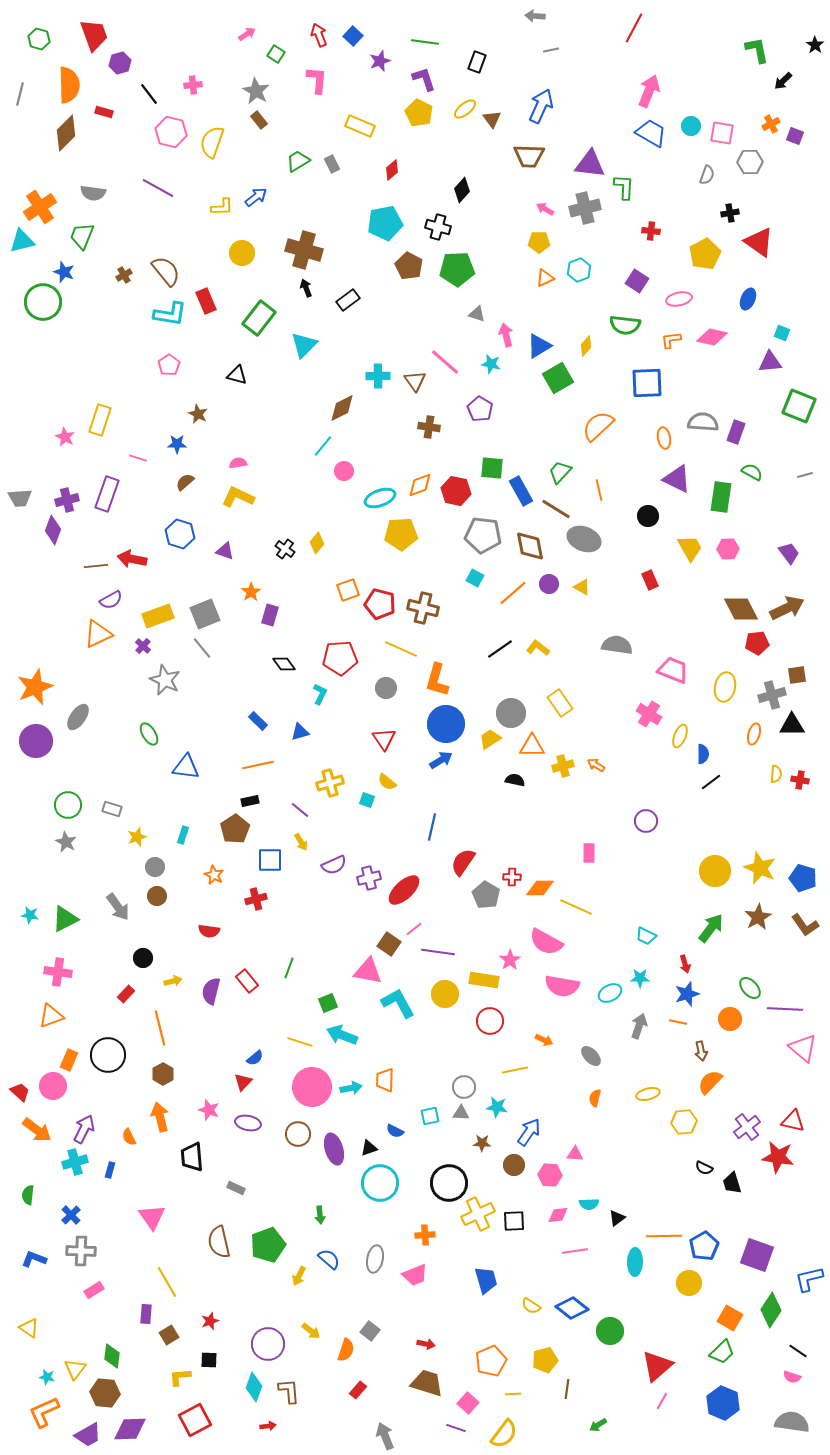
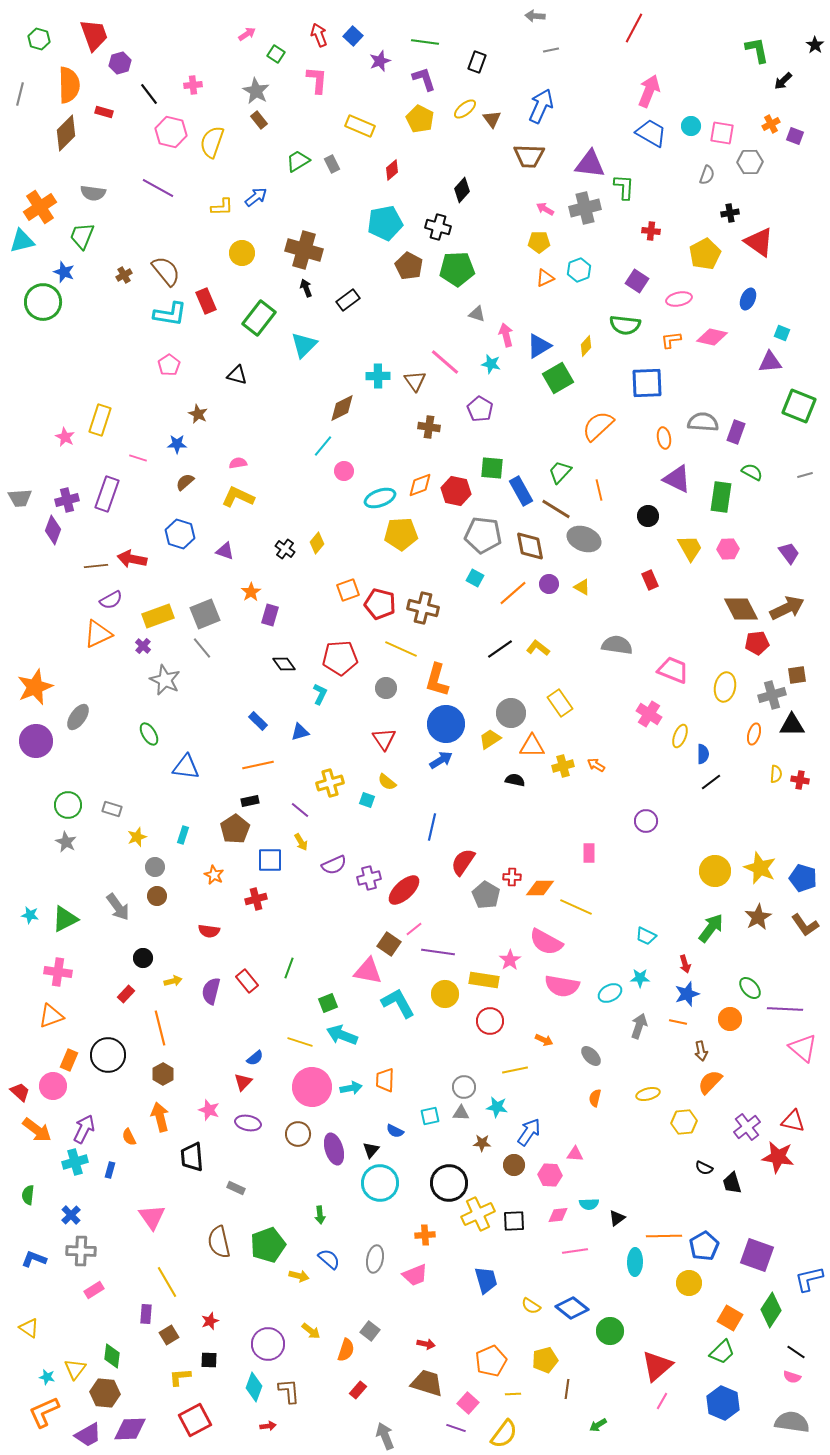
yellow pentagon at (419, 113): moved 1 px right, 6 px down
black triangle at (369, 1148): moved 2 px right, 2 px down; rotated 30 degrees counterclockwise
yellow arrow at (299, 1276): rotated 102 degrees counterclockwise
black line at (798, 1351): moved 2 px left, 1 px down
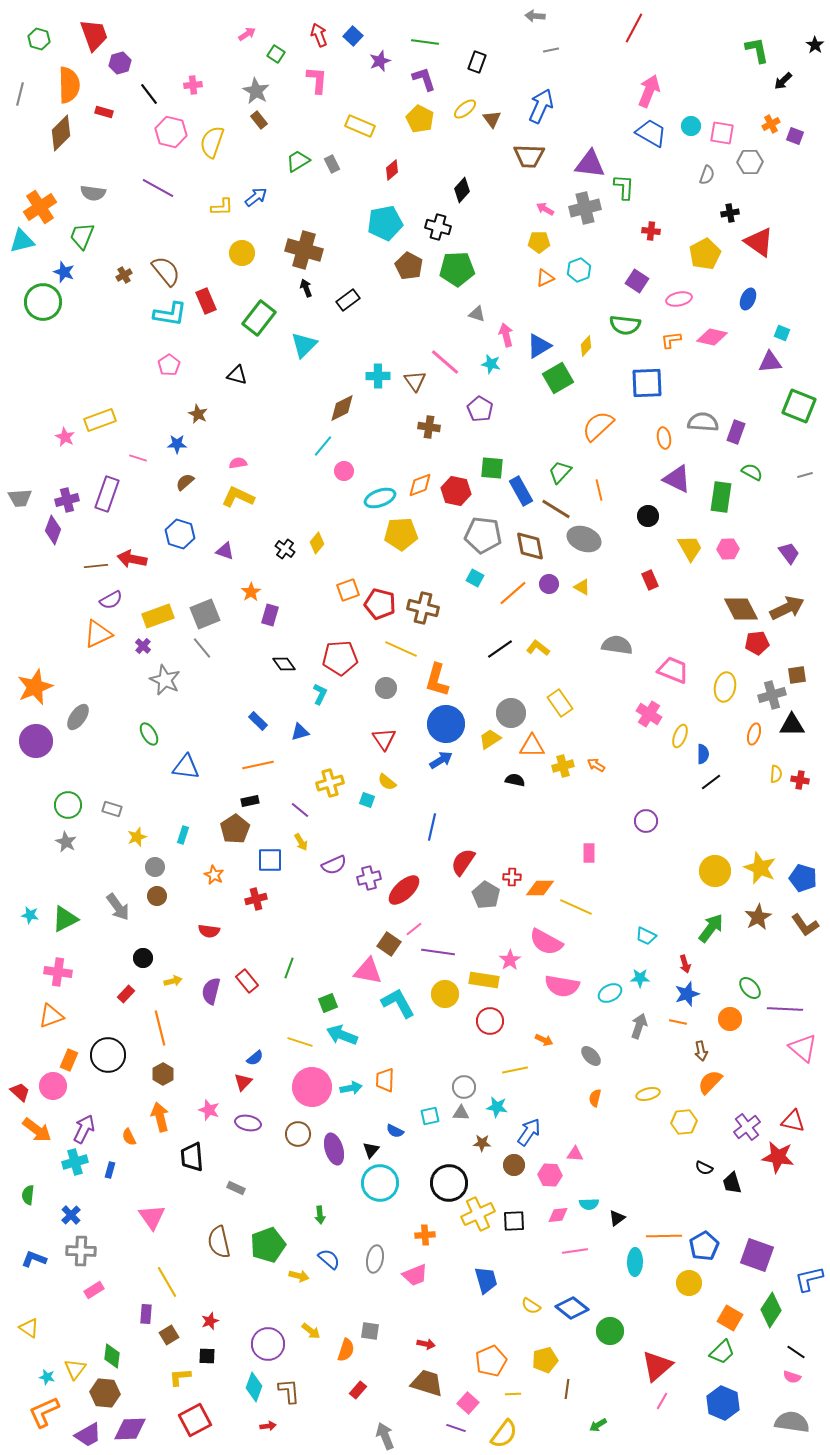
brown diamond at (66, 133): moved 5 px left
yellow rectangle at (100, 420): rotated 52 degrees clockwise
gray square at (370, 1331): rotated 30 degrees counterclockwise
black square at (209, 1360): moved 2 px left, 4 px up
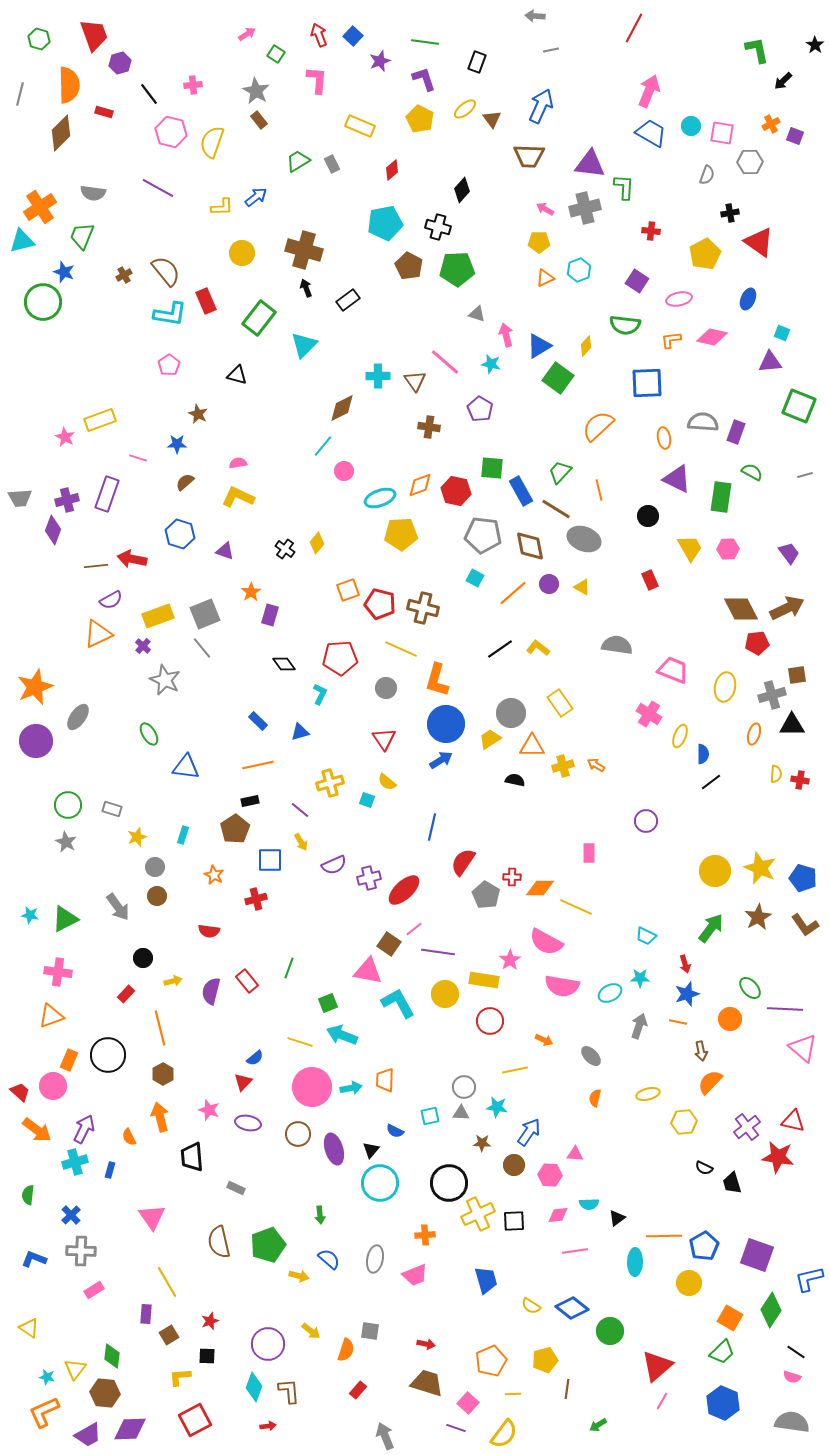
green square at (558, 378): rotated 24 degrees counterclockwise
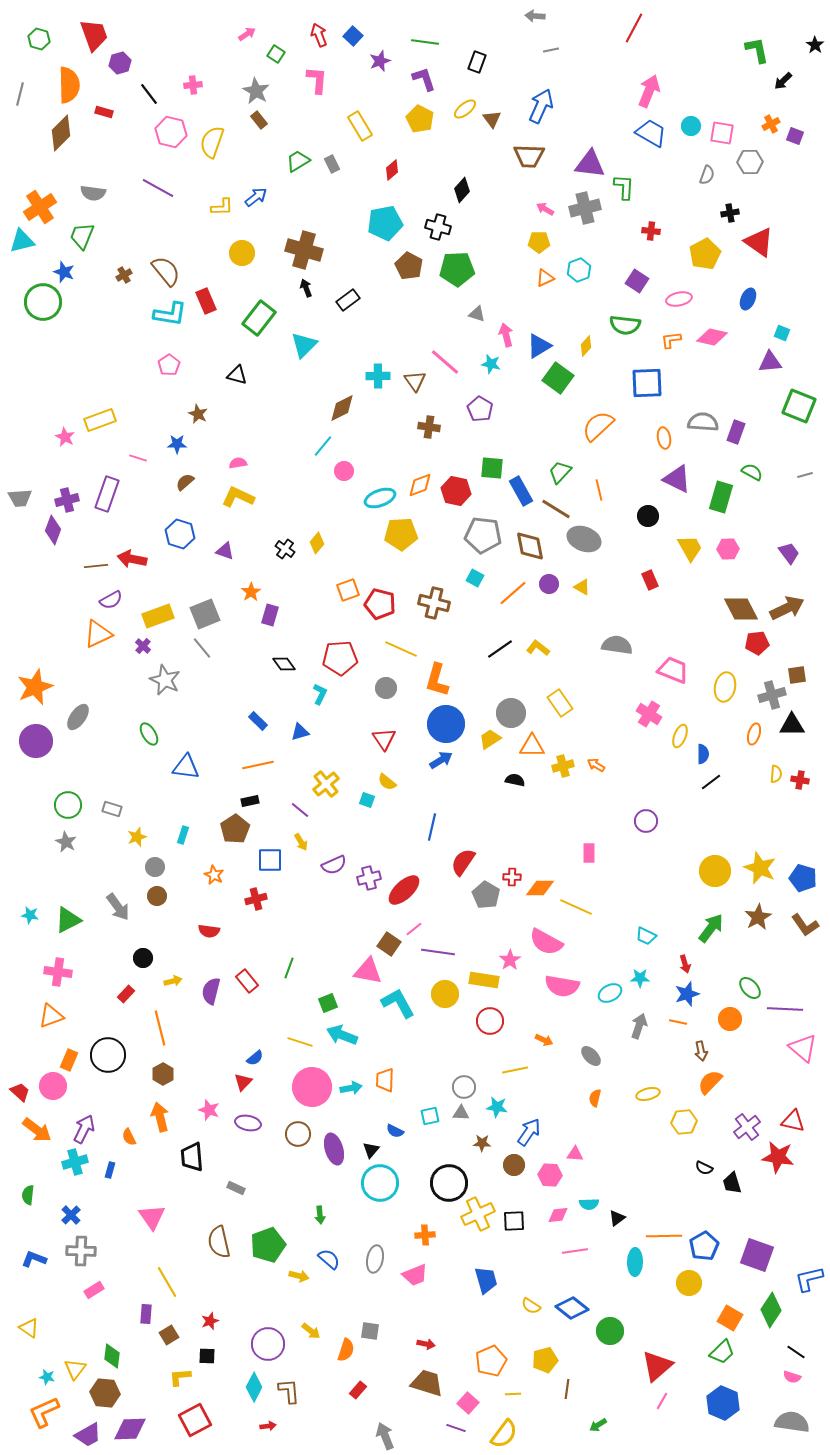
yellow rectangle at (360, 126): rotated 36 degrees clockwise
green rectangle at (721, 497): rotated 8 degrees clockwise
brown cross at (423, 608): moved 11 px right, 5 px up
yellow cross at (330, 783): moved 4 px left, 1 px down; rotated 24 degrees counterclockwise
green triangle at (65, 919): moved 3 px right, 1 px down
cyan diamond at (254, 1387): rotated 8 degrees clockwise
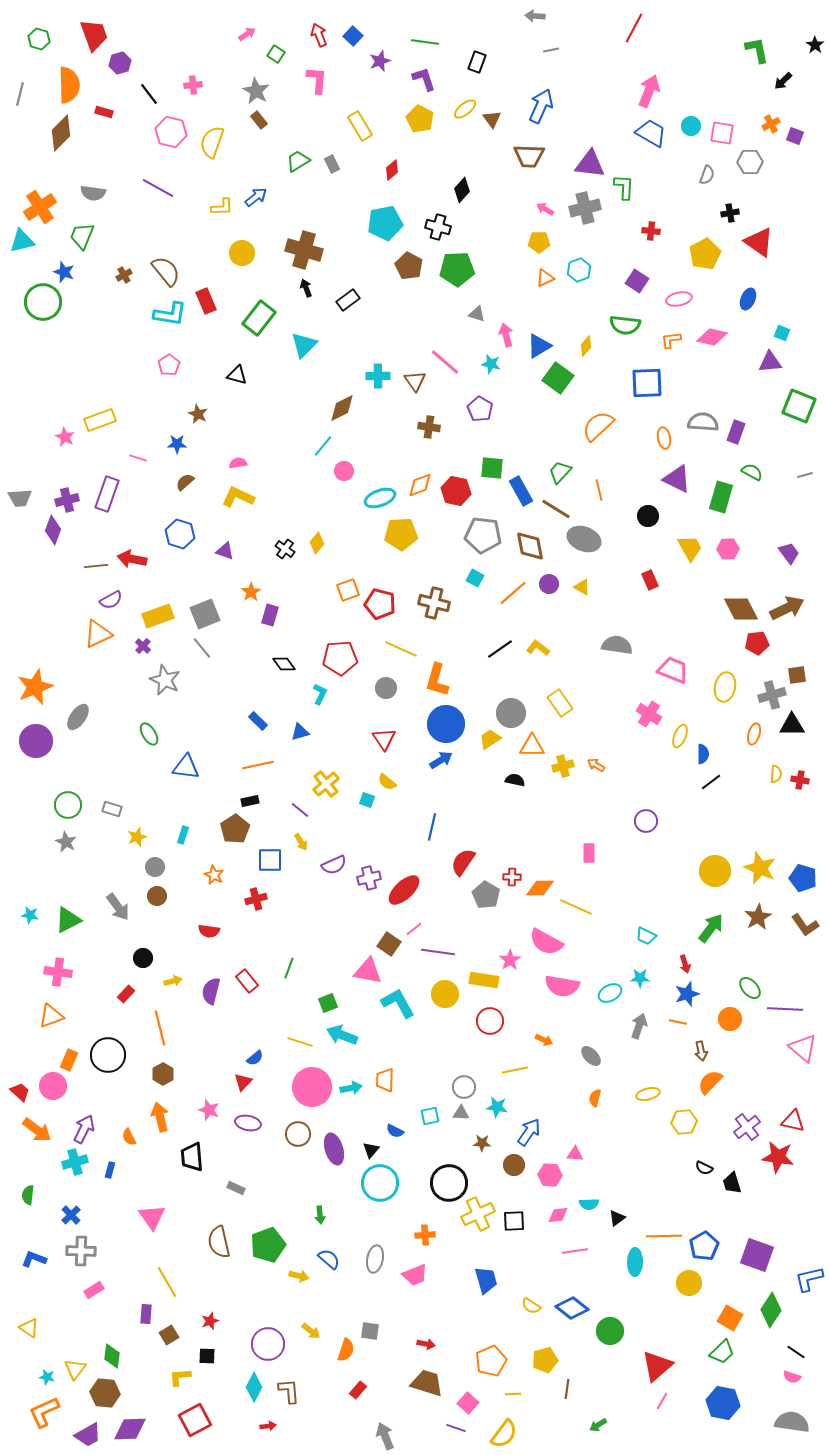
blue hexagon at (723, 1403): rotated 12 degrees counterclockwise
